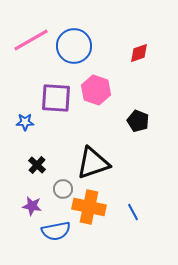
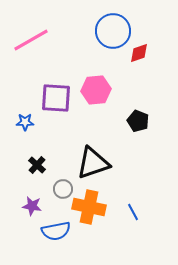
blue circle: moved 39 px right, 15 px up
pink hexagon: rotated 24 degrees counterclockwise
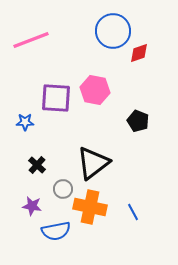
pink line: rotated 9 degrees clockwise
pink hexagon: moved 1 px left; rotated 16 degrees clockwise
black triangle: rotated 18 degrees counterclockwise
orange cross: moved 1 px right
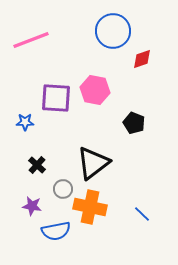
red diamond: moved 3 px right, 6 px down
black pentagon: moved 4 px left, 2 px down
blue line: moved 9 px right, 2 px down; rotated 18 degrees counterclockwise
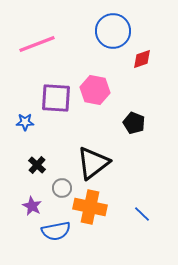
pink line: moved 6 px right, 4 px down
gray circle: moved 1 px left, 1 px up
purple star: rotated 18 degrees clockwise
